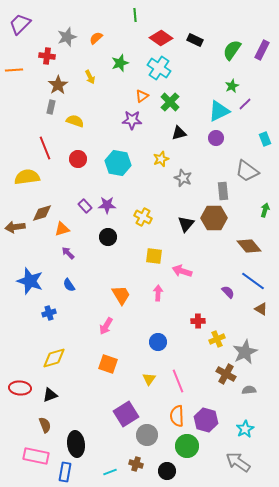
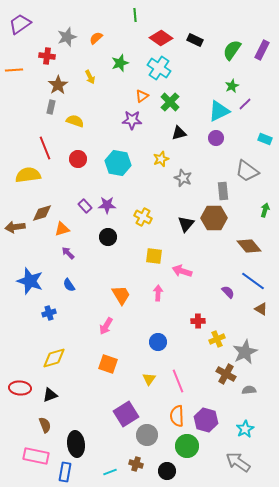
purple trapezoid at (20, 24): rotated 10 degrees clockwise
cyan rectangle at (265, 139): rotated 48 degrees counterclockwise
yellow semicircle at (27, 177): moved 1 px right, 2 px up
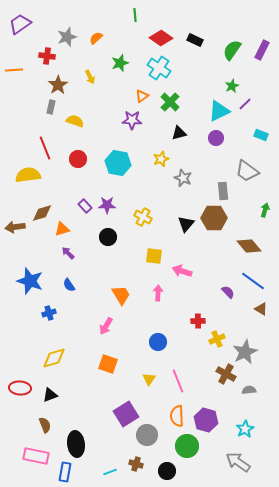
cyan rectangle at (265, 139): moved 4 px left, 4 px up
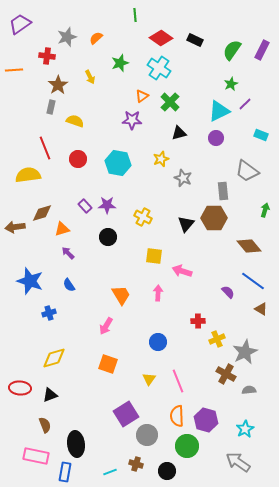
green star at (232, 86): moved 1 px left, 2 px up
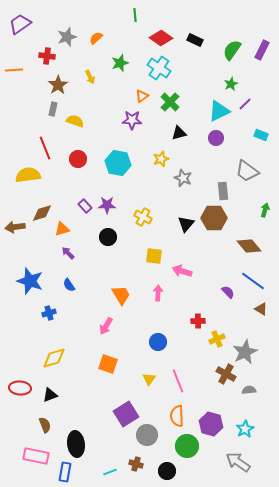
gray rectangle at (51, 107): moved 2 px right, 2 px down
purple hexagon at (206, 420): moved 5 px right, 4 px down
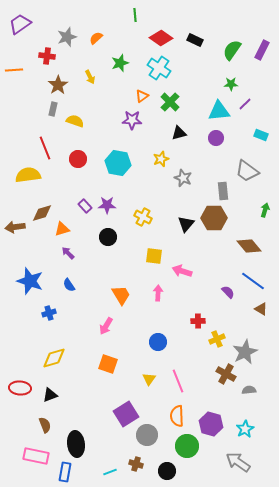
green star at (231, 84): rotated 24 degrees clockwise
cyan triangle at (219, 111): rotated 20 degrees clockwise
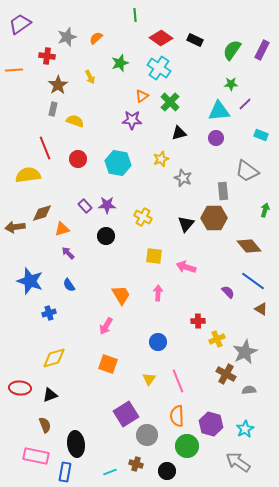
black circle at (108, 237): moved 2 px left, 1 px up
pink arrow at (182, 271): moved 4 px right, 4 px up
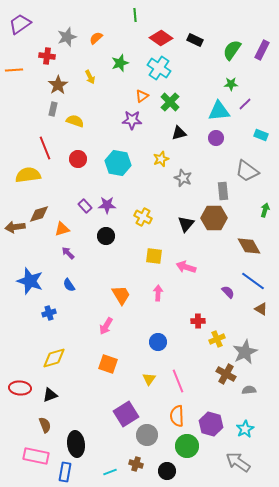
brown diamond at (42, 213): moved 3 px left, 1 px down
brown diamond at (249, 246): rotated 10 degrees clockwise
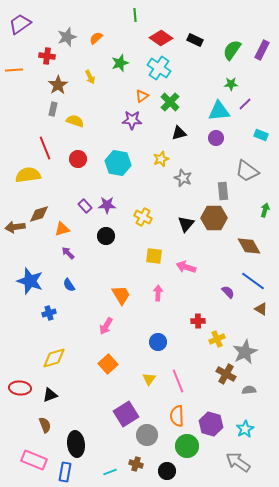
orange square at (108, 364): rotated 30 degrees clockwise
pink rectangle at (36, 456): moved 2 px left, 4 px down; rotated 10 degrees clockwise
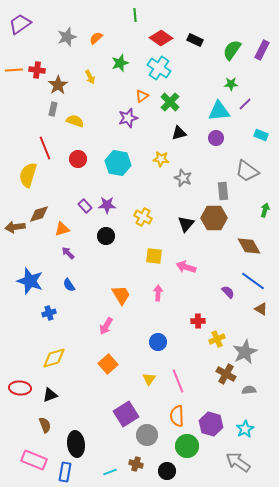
red cross at (47, 56): moved 10 px left, 14 px down
purple star at (132, 120): moved 4 px left, 2 px up; rotated 18 degrees counterclockwise
yellow star at (161, 159): rotated 28 degrees clockwise
yellow semicircle at (28, 175): rotated 65 degrees counterclockwise
